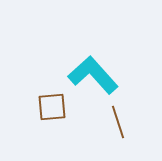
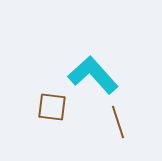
brown square: rotated 12 degrees clockwise
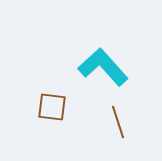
cyan L-shape: moved 10 px right, 8 px up
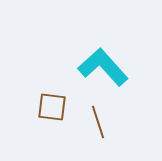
brown line: moved 20 px left
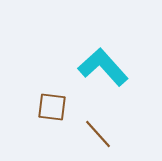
brown line: moved 12 px down; rotated 24 degrees counterclockwise
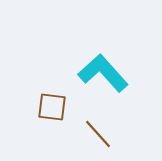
cyan L-shape: moved 6 px down
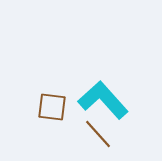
cyan L-shape: moved 27 px down
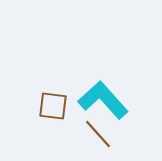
brown square: moved 1 px right, 1 px up
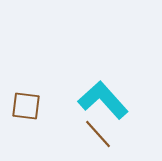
brown square: moved 27 px left
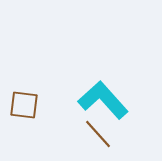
brown square: moved 2 px left, 1 px up
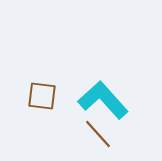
brown square: moved 18 px right, 9 px up
